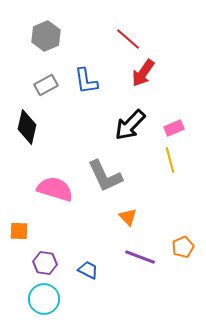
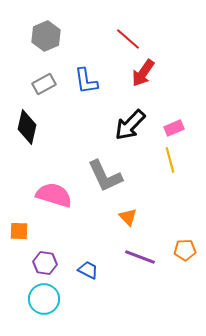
gray rectangle: moved 2 px left, 1 px up
pink semicircle: moved 1 px left, 6 px down
orange pentagon: moved 2 px right, 3 px down; rotated 20 degrees clockwise
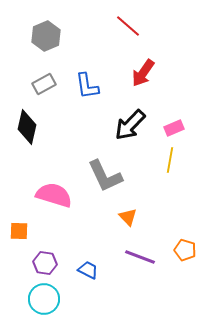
red line: moved 13 px up
blue L-shape: moved 1 px right, 5 px down
yellow line: rotated 25 degrees clockwise
orange pentagon: rotated 20 degrees clockwise
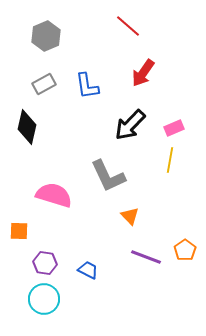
gray L-shape: moved 3 px right
orange triangle: moved 2 px right, 1 px up
orange pentagon: rotated 20 degrees clockwise
purple line: moved 6 px right
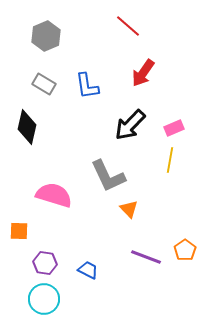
gray rectangle: rotated 60 degrees clockwise
orange triangle: moved 1 px left, 7 px up
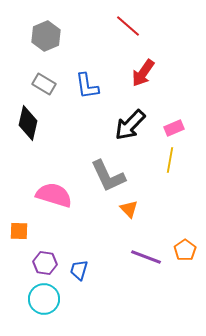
black diamond: moved 1 px right, 4 px up
blue trapezoid: moved 9 px left; rotated 100 degrees counterclockwise
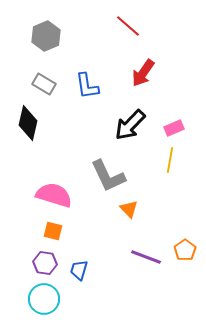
orange square: moved 34 px right; rotated 12 degrees clockwise
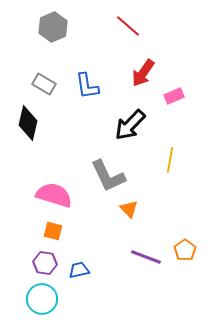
gray hexagon: moved 7 px right, 9 px up
pink rectangle: moved 32 px up
blue trapezoid: rotated 60 degrees clockwise
cyan circle: moved 2 px left
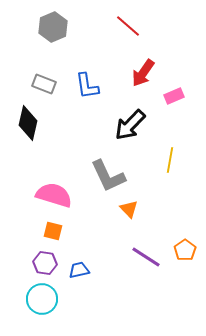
gray rectangle: rotated 10 degrees counterclockwise
purple line: rotated 12 degrees clockwise
